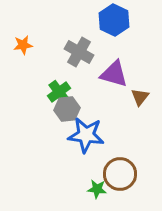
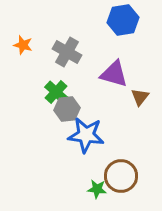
blue hexagon: moved 9 px right; rotated 24 degrees clockwise
orange star: rotated 24 degrees clockwise
gray cross: moved 12 px left
green cross: moved 3 px left; rotated 10 degrees counterclockwise
brown circle: moved 1 px right, 2 px down
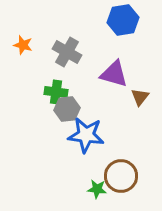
green cross: rotated 35 degrees counterclockwise
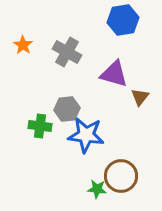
orange star: rotated 18 degrees clockwise
green cross: moved 16 px left, 34 px down
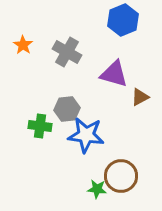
blue hexagon: rotated 12 degrees counterclockwise
brown triangle: rotated 24 degrees clockwise
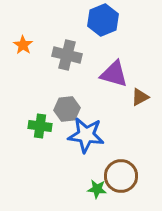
blue hexagon: moved 20 px left
gray cross: moved 3 px down; rotated 16 degrees counterclockwise
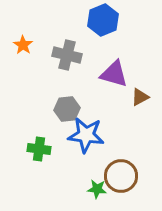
green cross: moved 1 px left, 23 px down
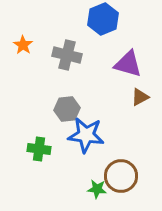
blue hexagon: moved 1 px up
purple triangle: moved 14 px right, 10 px up
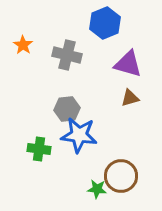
blue hexagon: moved 2 px right, 4 px down
brown triangle: moved 10 px left, 1 px down; rotated 12 degrees clockwise
blue star: moved 7 px left
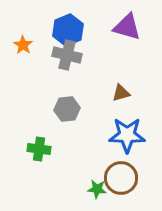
blue hexagon: moved 37 px left, 7 px down
purple triangle: moved 1 px left, 37 px up
brown triangle: moved 9 px left, 5 px up
blue star: moved 48 px right; rotated 6 degrees counterclockwise
brown circle: moved 2 px down
